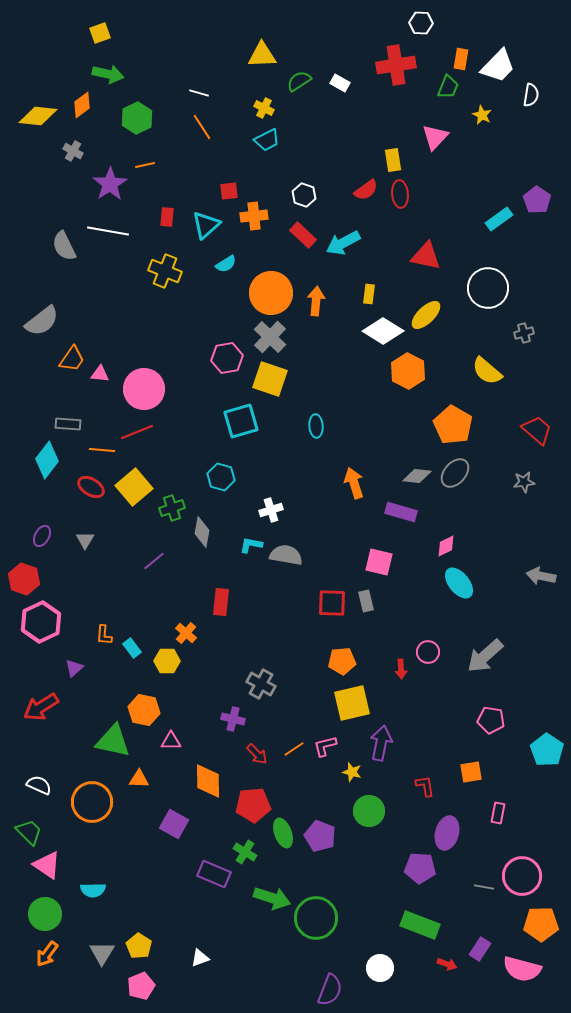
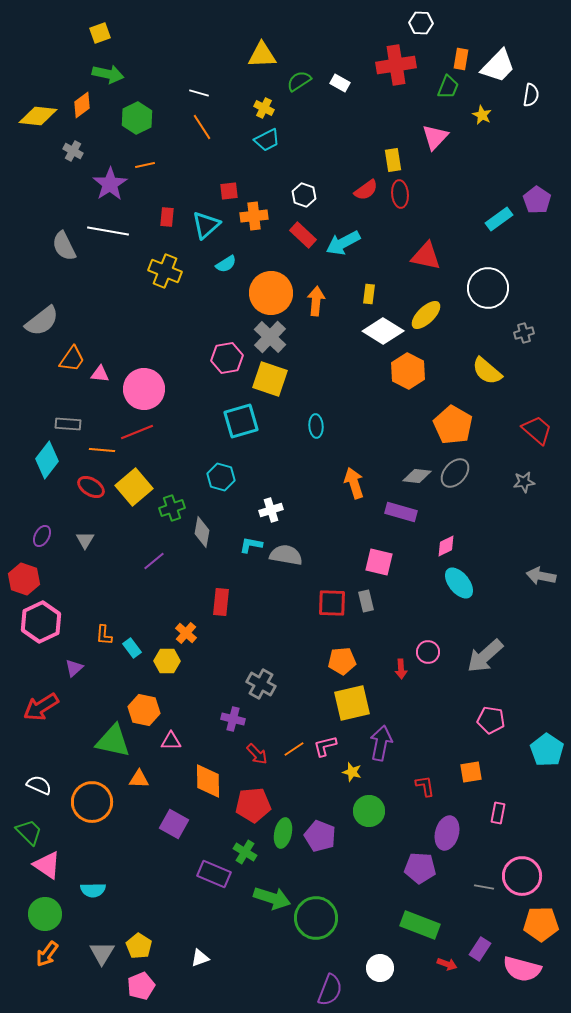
green ellipse at (283, 833): rotated 32 degrees clockwise
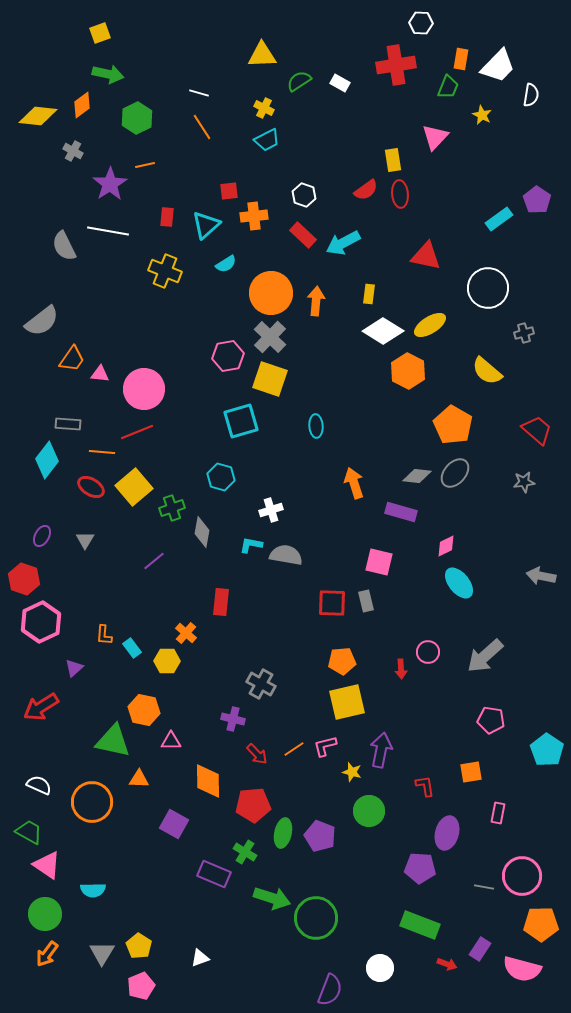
yellow ellipse at (426, 315): moved 4 px right, 10 px down; rotated 12 degrees clockwise
pink hexagon at (227, 358): moved 1 px right, 2 px up
orange line at (102, 450): moved 2 px down
yellow square at (352, 703): moved 5 px left, 1 px up
purple arrow at (381, 743): moved 7 px down
green trapezoid at (29, 832): rotated 16 degrees counterclockwise
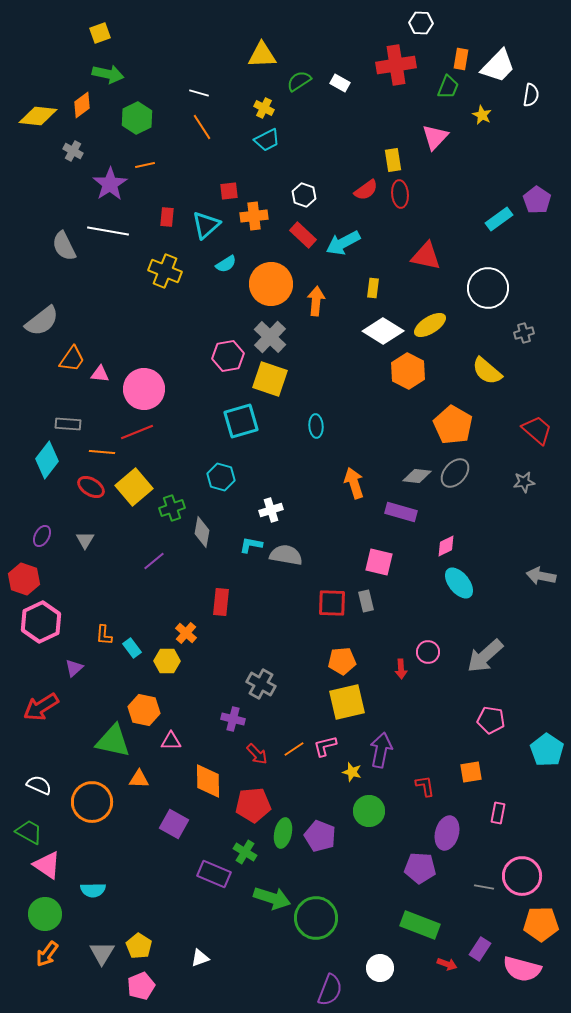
orange circle at (271, 293): moved 9 px up
yellow rectangle at (369, 294): moved 4 px right, 6 px up
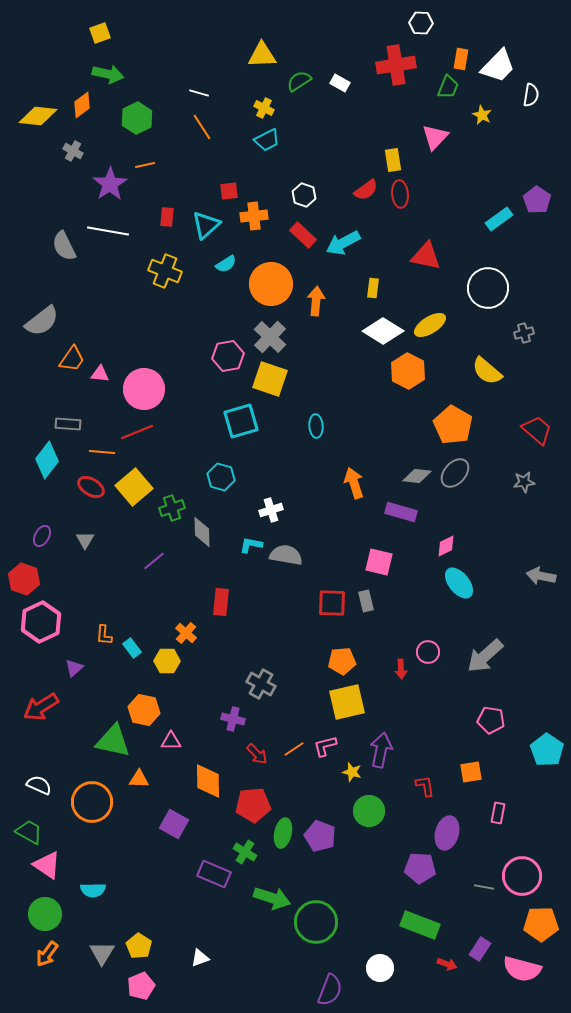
gray diamond at (202, 532): rotated 12 degrees counterclockwise
green circle at (316, 918): moved 4 px down
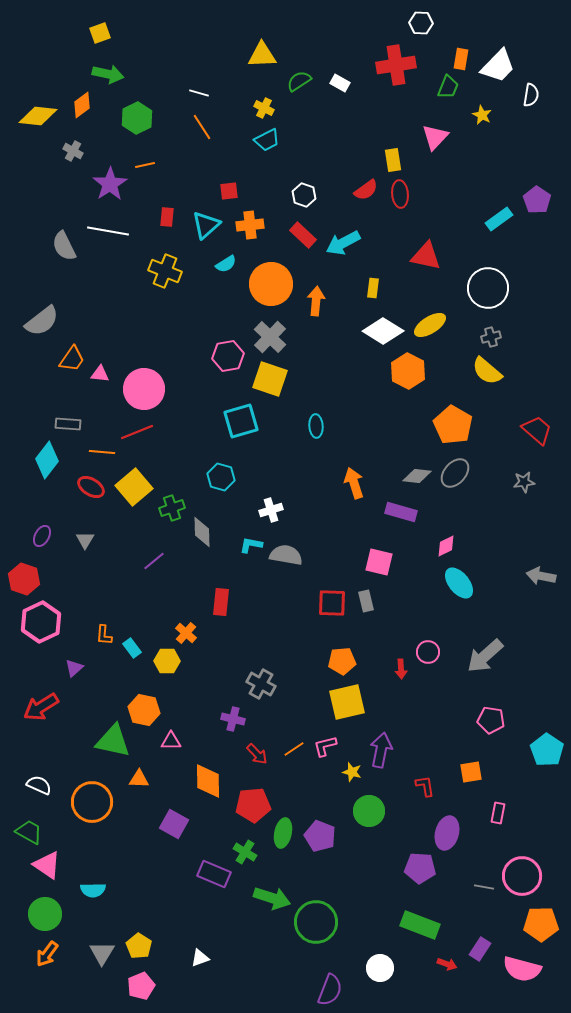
orange cross at (254, 216): moved 4 px left, 9 px down
gray cross at (524, 333): moved 33 px left, 4 px down
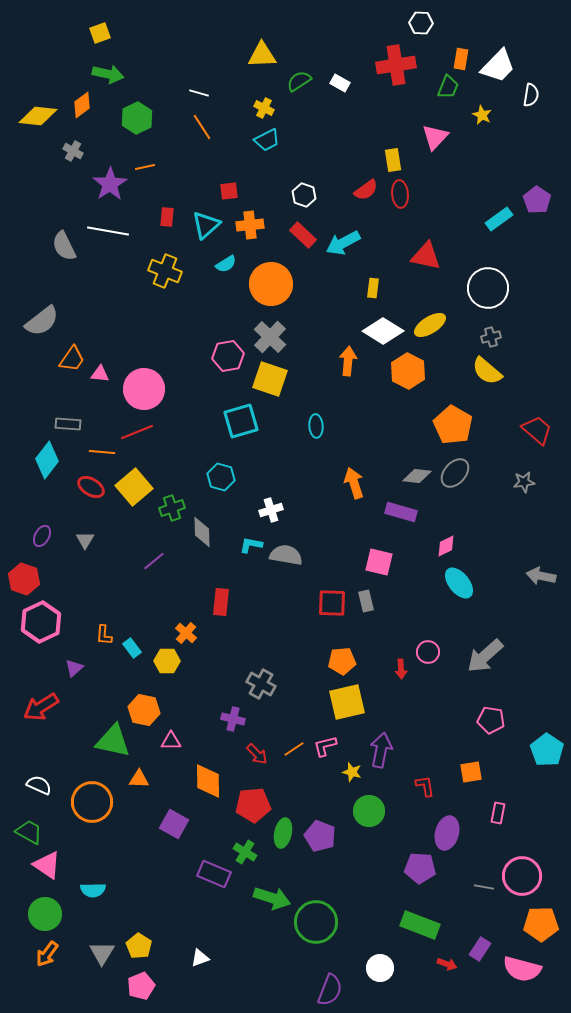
orange line at (145, 165): moved 2 px down
orange arrow at (316, 301): moved 32 px right, 60 px down
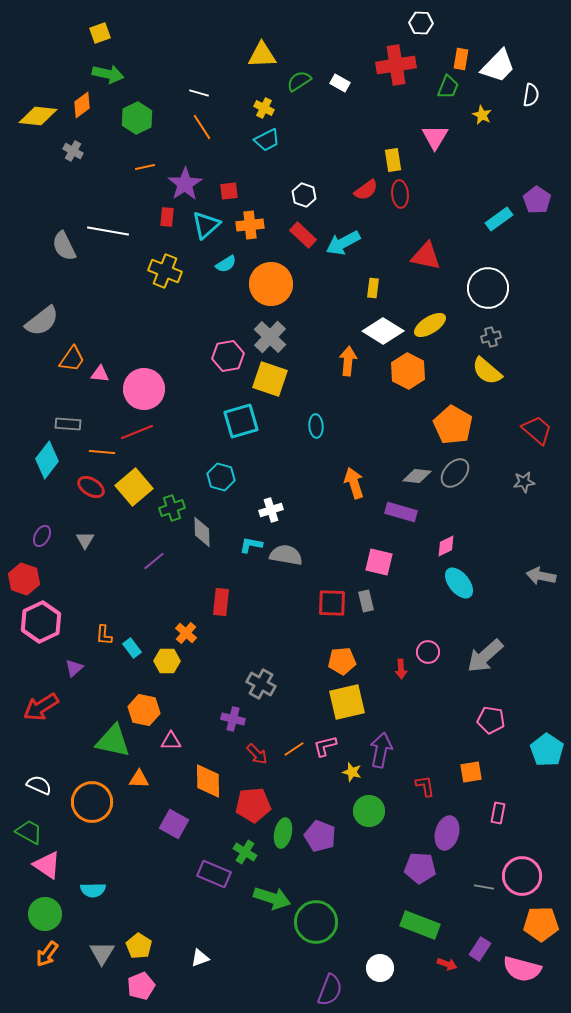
pink triangle at (435, 137): rotated 12 degrees counterclockwise
purple star at (110, 184): moved 75 px right
